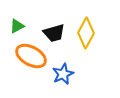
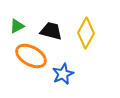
black trapezoid: moved 3 px left, 2 px up; rotated 150 degrees counterclockwise
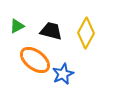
orange ellipse: moved 4 px right, 4 px down; rotated 8 degrees clockwise
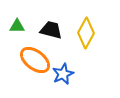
green triangle: rotated 28 degrees clockwise
black trapezoid: moved 1 px up
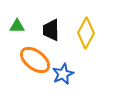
black trapezoid: rotated 105 degrees counterclockwise
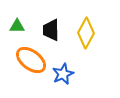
orange ellipse: moved 4 px left
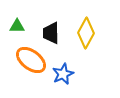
black trapezoid: moved 3 px down
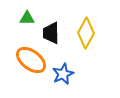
green triangle: moved 10 px right, 8 px up
